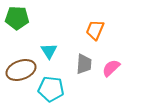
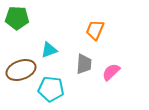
cyan triangle: moved 1 px up; rotated 42 degrees clockwise
pink semicircle: moved 4 px down
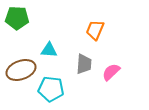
cyan triangle: rotated 24 degrees clockwise
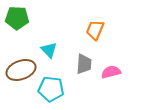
cyan triangle: rotated 42 degrees clockwise
pink semicircle: rotated 30 degrees clockwise
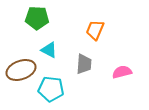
green pentagon: moved 20 px right
cyan triangle: rotated 18 degrees counterclockwise
pink semicircle: moved 11 px right
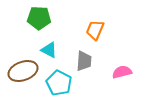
green pentagon: moved 2 px right
gray trapezoid: moved 3 px up
brown ellipse: moved 2 px right, 1 px down
cyan pentagon: moved 8 px right, 6 px up; rotated 20 degrees clockwise
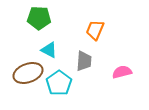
brown ellipse: moved 5 px right, 2 px down
cyan pentagon: rotated 10 degrees clockwise
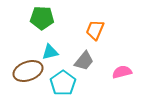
green pentagon: moved 3 px right
cyan triangle: moved 1 px right, 2 px down; rotated 42 degrees counterclockwise
gray trapezoid: rotated 35 degrees clockwise
brown ellipse: moved 2 px up
cyan pentagon: moved 4 px right
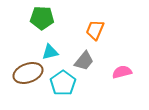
brown ellipse: moved 2 px down
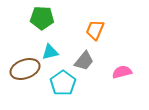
brown ellipse: moved 3 px left, 4 px up
